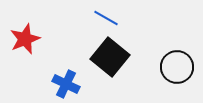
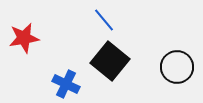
blue line: moved 2 px left, 2 px down; rotated 20 degrees clockwise
red star: moved 1 px left, 1 px up; rotated 12 degrees clockwise
black square: moved 4 px down
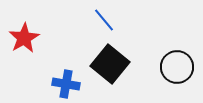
red star: rotated 20 degrees counterclockwise
black square: moved 3 px down
blue cross: rotated 16 degrees counterclockwise
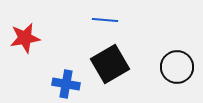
blue line: moved 1 px right; rotated 45 degrees counterclockwise
red star: moved 1 px right; rotated 20 degrees clockwise
black square: rotated 21 degrees clockwise
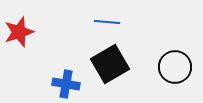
blue line: moved 2 px right, 2 px down
red star: moved 6 px left, 6 px up; rotated 8 degrees counterclockwise
black circle: moved 2 px left
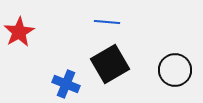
red star: rotated 12 degrees counterclockwise
black circle: moved 3 px down
blue cross: rotated 12 degrees clockwise
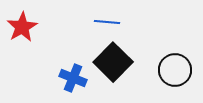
red star: moved 3 px right, 5 px up
black square: moved 3 px right, 2 px up; rotated 15 degrees counterclockwise
blue cross: moved 7 px right, 6 px up
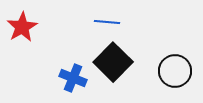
black circle: moved 1 px down
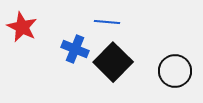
red star: rotated 16 degrees counterclockwise
blue cross: moved 2 px right, 29 px up
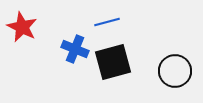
blue line: rotated 20 degrees counterclockwise
black square: rotated 30 degrees clockwise
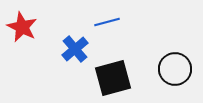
blue cross: rotated 28 degrees clockwise
black square: moved 16 px down
black circle: moved 2 px up
